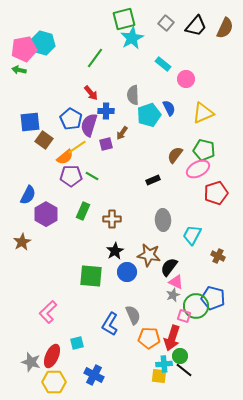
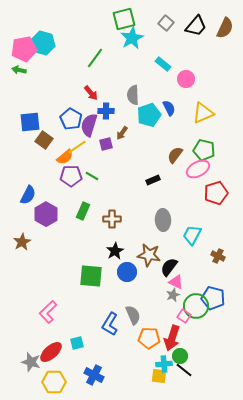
pink square at (184, 316): rotated 16 degrees clockwise
red ellipse at (52, 356): moved 1 px left, 4 px up; rotated 25 degrees clockwise
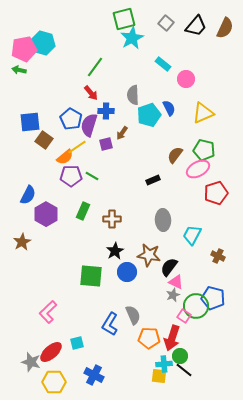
green line at (95, 58): moved 9 px down
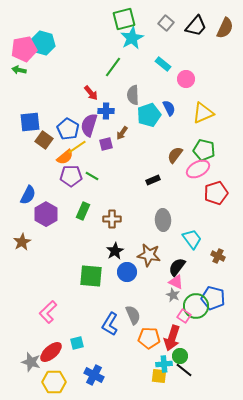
green line at (95, 67): moved 18 px right
blue pentagon at (71, 119): moved 3 px left, 10 px down
cyan trapezoid at (192, 235): moved 4 px down; rotated 115 degrees clockwise
black semicircle at (169, 267): moved 8 px right
gray star at (173, 295): rotated 24 degrees counterclockwise
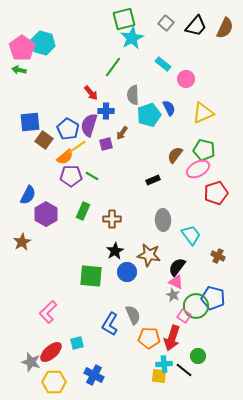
pink pentagon at (24, 49): moved 2 px left, 1 px up; rotated 25 degrees counterclockwise
cyan trapezoid at (192, 239): moved 1 px left, 4 px up
green circle at (180, 356): moved 18 px right
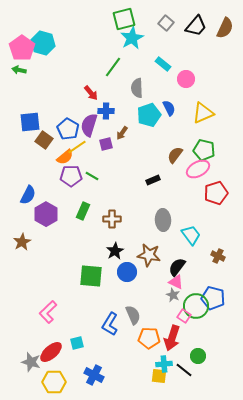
gray semicircle at (133, 95): moved 4 px right, 7 px up
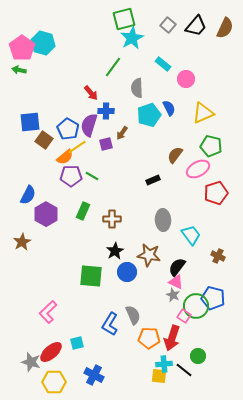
gray square at (166, 23): moved 2 px right, 2 px down
green pentagon at (204, 150): moved 7 px right, 4 px up
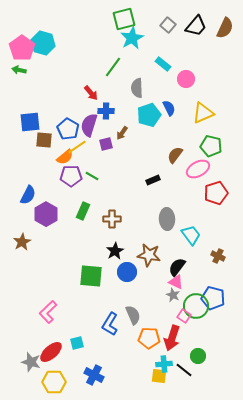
brown square at (44, 140): rotated 30 degrees counterclockwise
gray ellipse at (163, 220): moved 4 px right, 1 px up
